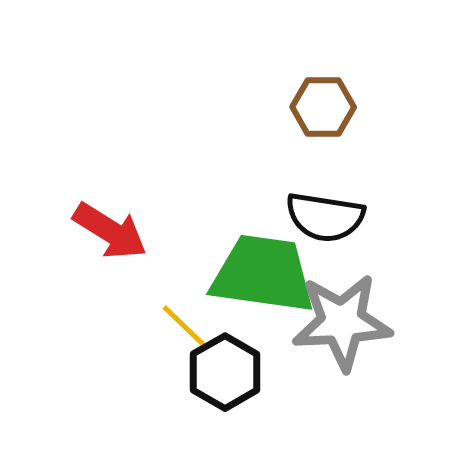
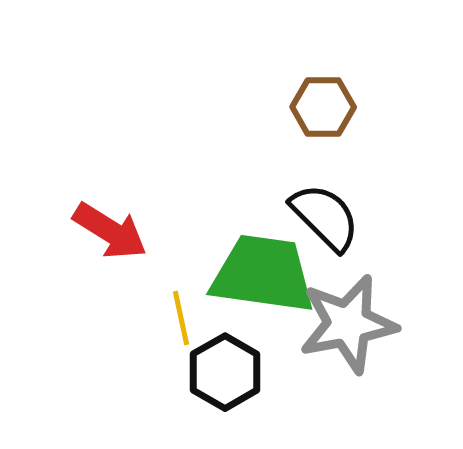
black semicircle: rotated 144 degrees counterclockwise
gray star: moved 6 px right, 2 px down; rotated 8 degrees counterclockwise
yellow line: moved 3 px left, 8 px up; rotated 34 degrees clockwise
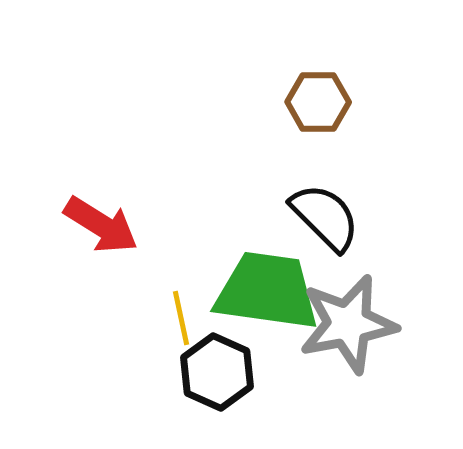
brown hexagon: moved 5 px left, 5 px up
red arrow: moved 9 px left, 6 px up
green trapezoid: moved 4 px right, 17 px down
black hexagon: moved 8 px left; rotated 6 degrees counterclockwise
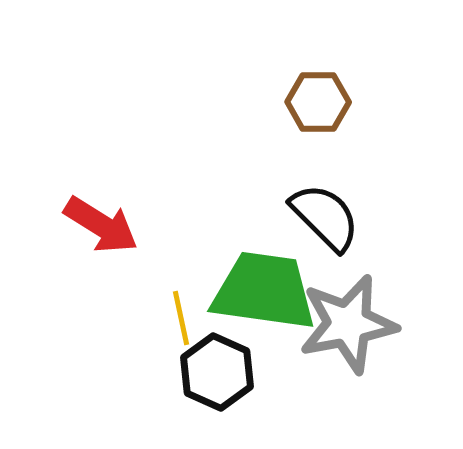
green trapezoid: moved 3 px left
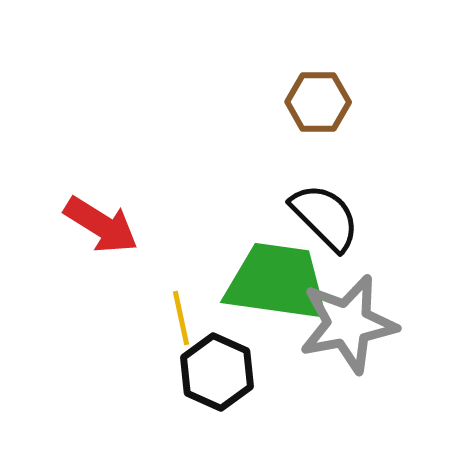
green trapezoid: moved 13 px right, 9 px up
